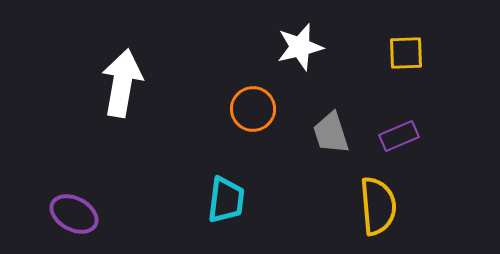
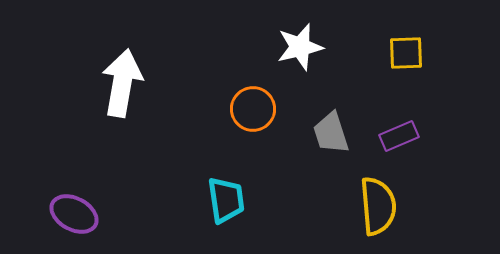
cyan trapezoid: rotated 15 degrees counterclockwise
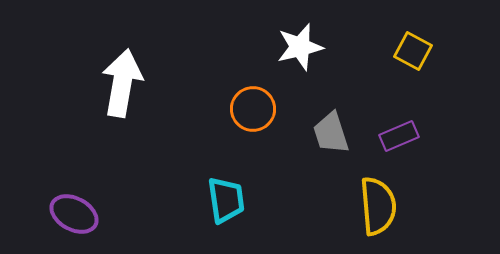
yellow square: moved 7 px right, 2 px up; rotated 30 degrees clockwise
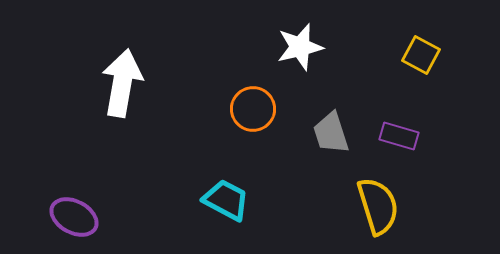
yellow square: moved 8 px right, 4 px down
purple rectangle: rotated 39 degrees clockwise
cyan trapezoid: rotated 54 degrees counterclockwise
yellow semicircle: rotated 12 degrees counterclockwise
purple ellipse: moved 3 px down
